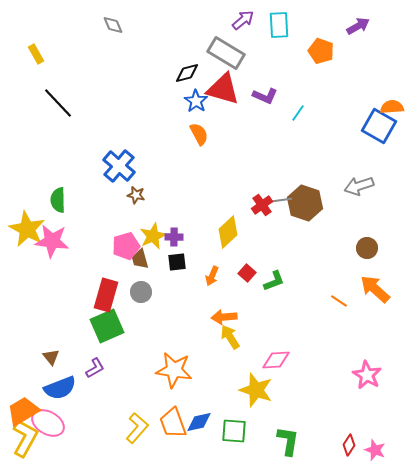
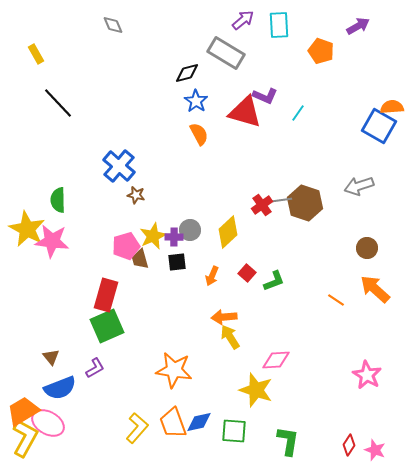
red triangle at (223, 89): moved 22 px right, 23 px down
gray circle at (141, 292): moved 49 px right, 62 px up
orange line at (339, 301): moved 3 px left, 1 px up
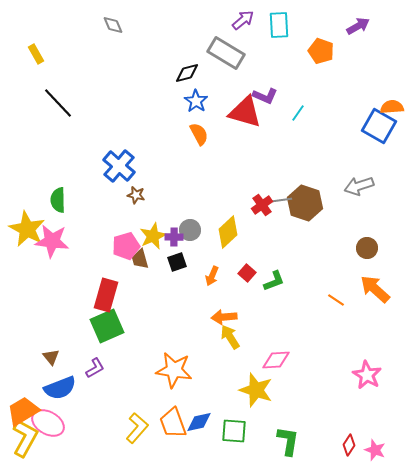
black square at (177, 262): rotated 12 degrees counterclockwise
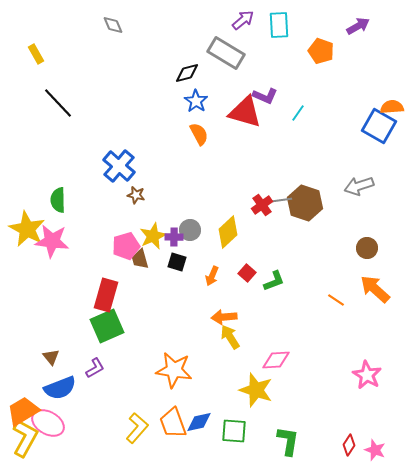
black square at (177, 262): rotated 36 degrees clockwise
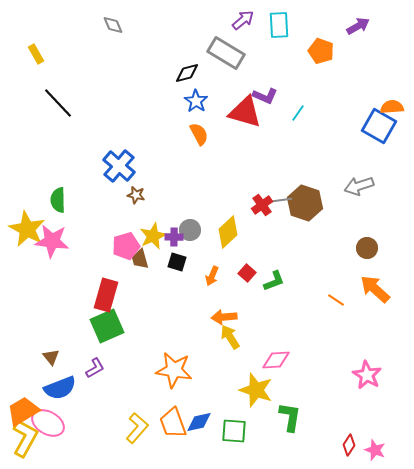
green L-shape at (288, 441): moved 2 px right, 24 px up
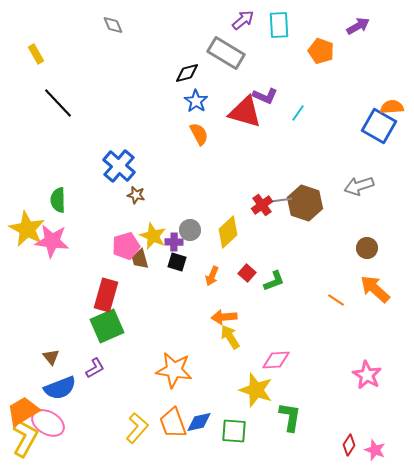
yellow star at (153, 236): rotated 24 degrees counterclockwise
purple cross at (174, 237): moved 5 px down
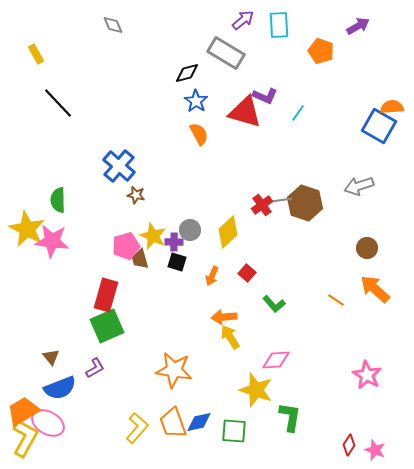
green L-shape at (274, 281): moved 23 px down; rotated 70 degrees clockwise
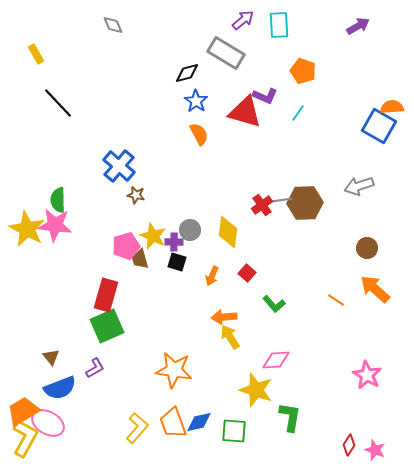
orange pentagon at (321, 51): moved 18 px left, 20 px down
brown hexagon at (305, 203): rotated 20 degrees counterclockwise
yellow diamond at (228, 232): rotated 40 degrees counterclockwise
pink star at (52, 241): moved 3 px right, 16 px up
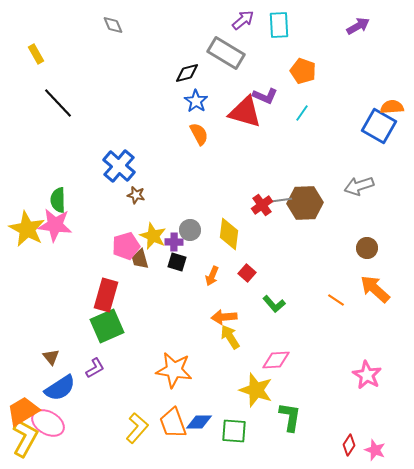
cyan line at (298, 113): moved 4 px right
yellow diamond at (228, 232): moved 1 px right, 2 px down
blue semicircle at (60, 388): rotated 12 degrees counterclockwise
blue diamond at (199, 422): rotated 12 degrees clockwise
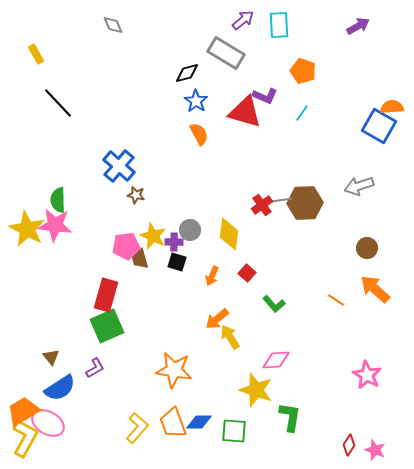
pink pentagon at (126, 246): rotated 8 degrees clockwise
orange arrow at (224, 317): moved 7 px left, 2 px down; rotated 35 degrees counterclockwise
